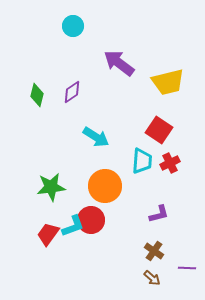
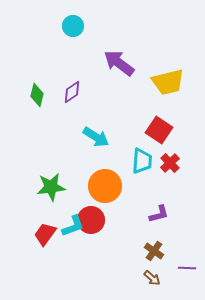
red cross: rotated 18 degrees counterclockwise
red trapezoid: moved 3 px left
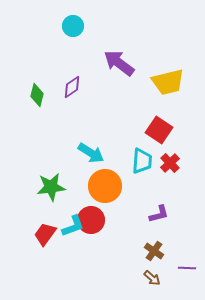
purple diamond: moved 5 px up
cyan arrow: moved 5 px left, 16 px down
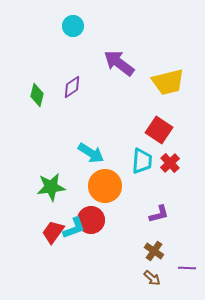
cyan L-shape: moved 1 px right, 2 px down
red trapezoid: moved 8 px right, 2 px up
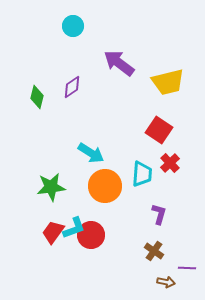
green diamond: moved 2 px down
cyan trapezoid: moved 13 px down
purple L-shape: rotated 60 degrees counterclockwise
red circle: moved 15 px down
brown arrow: moved 14 px right, 4 px down; rotated 30 degrees counterclockwise
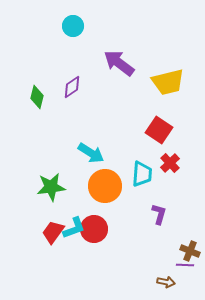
red circle: moved 3 px right, 6 px up
brown cross: moved 36 px right; rotated 12 degrees counterclockwise
purple line: moved 2 px left, 3 px up
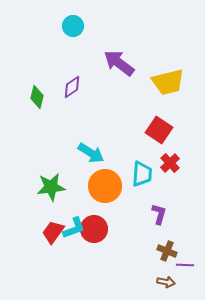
brown cross: moved 23 px left
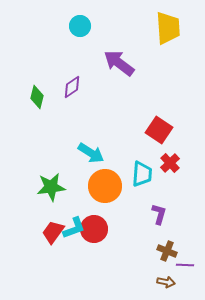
cyan circle: moved 7 px right
yellow trapezoid: moved 54 px up; rotated 80 degrees counterclockwise
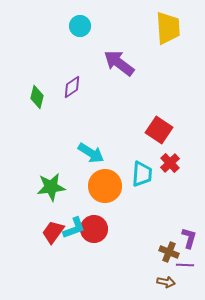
purple L-shape: moved 30 px right, 24 px down
brown cross: moved 2 px right, 1 px down
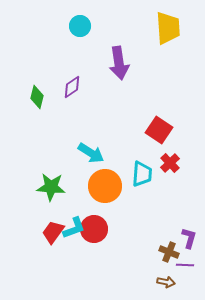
purple arrow: rotated 136 degrees counterclockwise
green star: rotated 12 degrees clockwise
